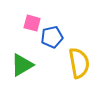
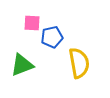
pink square: rotated 12 degrees counterclockwise
green triangle: rotated 10 degrees clockwise
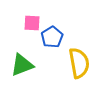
blue pentagon: rotated 20 degrees counterclockwise
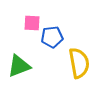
blue pentagon: rotated 25 degrees clockwise
green triangle: moved 3 px left, 1 px down
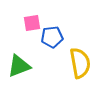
pink square: rotated 12 degrees counterclockwise
yellow semicircle: moved 1 px right
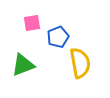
blue pentagon: moved 6 px right; rotated 15 degrees counterclockwise
green triangle: moved 4 px right, 1 px up
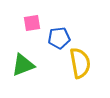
blue pentagon: moved 1 px right, 1 px down; rotated 15 degrees clockwise
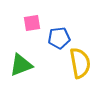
green triangle: moved 2 px left
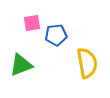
blue pentagon: moved 3 px left, 3 px up
yellow semicircle: moved 7 px right
